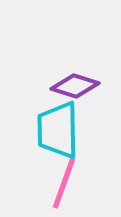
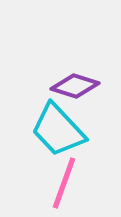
cyan trapezoid: rotated 42 degrees counterclockwise
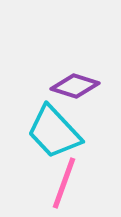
cyan trapezoid: moved 4 px left, 2 px down
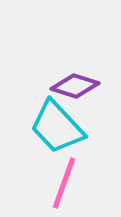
cyan trapezoid: moved 3 px right, 5 px up
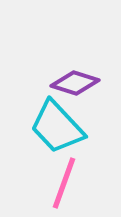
purple diamond: moved 3 px up
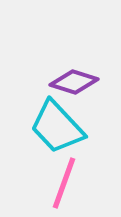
purple diamond: moved 1 px left, 1 px up
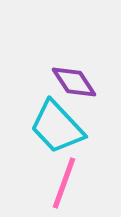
purple diamond: rotated 39 degrees clockwise
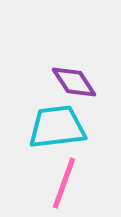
cyan trapezoid: rotated 126 degrees clockwise
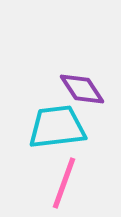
purple diamond: moved 8 px right, 7 px down
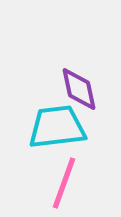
purple diamond: moved 3 px left; rotated 21 degrees clockwise
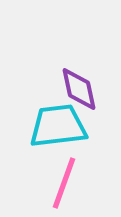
cyan trapezoid: moved 1 px right, 1 px up
